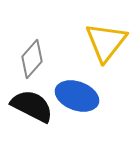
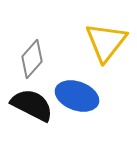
black semicircle: moved 1 px up
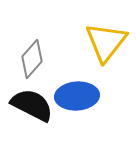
blue ellipse: rotated 24 degrees counterclockwise
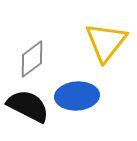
gray diamond: rotated 12 degrees clockwise
black semicircle: moved 4 px left, 1 px down
